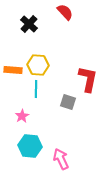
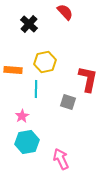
yellow hexagon: moved 7 px right, 3 px up; rotated 15 degrees counterclockwise
cyan hexagon: moved 3 px left, 4 px up; rotated 15 degrees counterclockwise
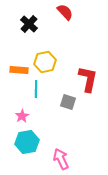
orange rectangle: moved 6 px right
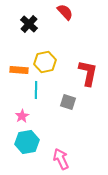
red L-shape: moved 6 px up
cyan line: moved 1 px down
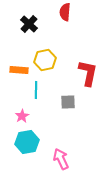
red semicircle: rotated 132 degrees counterclockwise
yellow hexagon: moved 2 px up
gray square: rotated 21 degrees counterclockwise
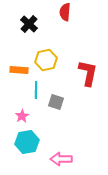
yellow hexagon: moved 1 px right
gray square: moved 12 px left; rotated 21 degrees clockwise
pink arrow: rotated 65 degrees counterclockwise
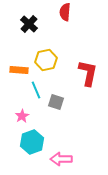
cyan line: rotated 24 degrees counterclockwise
cyan hexagon: moved 5 px right; rotated 10 degrees counterclockwise
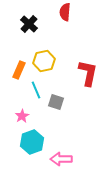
yellow hexagon: moved 2 px left, 1 px down
orange rectangle: rotated 72 degrees counterclockwise
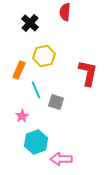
black cross: moved 1 px right, 1 px up
yellow hexagon: moved 5 px up
cyan hexagon: moved 4 px right
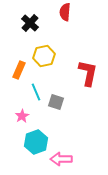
cyan line: moved 2 px down
